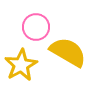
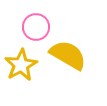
yellow semicircle: moved 3 px down
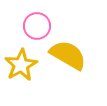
pink circle: moved 1 px right, 1 px up
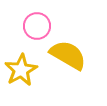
yellow star: moved 5 px down
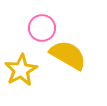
pink circle: moved 5 px right, 2 px down
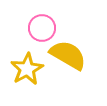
yellow star: moved 6 px right, 1 px up
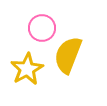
yellow semicircle: rotated 99 degrees counterclockwise
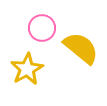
yellow semicircle: moved 13 px right, 7 px up; rotated 108 degrees clockwise
